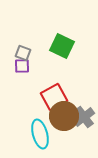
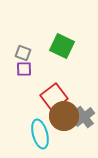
purple square: moved 2 px right, 3 px down
red square: rotated 8 degrees counterclockwise
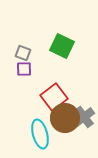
brown circle: moved 1 px right, 2 px down
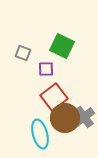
purple square: moved 22 px right
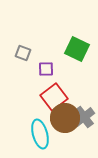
green square: moved 15 px right, 3 px down
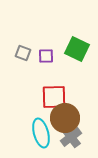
purple square: moved 13 px up
red square: rotated 36 degrees clockwise
gray cross: moved 13 px left, 20 px down
cyan ellipse: moved 1 px right, 1 px up
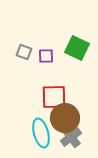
green square: moved 1 px up
gray square: moved 1 px right, 1 px up
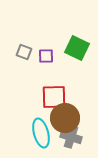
gray cross: rotated 35 degrees counterclockwise
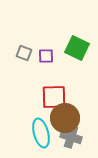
gray square: moved 1 px down
